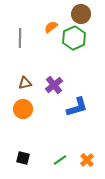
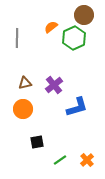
brown circle: moved 3 px right, 1 px down
gray line: moved 3 px left
black square: moved 14 px right, 16 px up; rotated 24 degrees counterclockwise
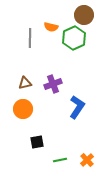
orange semicircle: rotated 128 degrees counterclockwise
gray line: moved 13 px right
purple cross: moved 1 px left, 1 px up; rotated 18 degrees clockwise
blue L-shape: rotated 40 degrees counterclockwise
green line: rotated 24 degrees clockwise
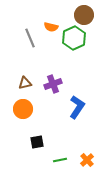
gray line: rotated 24 degrees counterclockwise
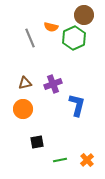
blue L-shape: moved 2 px up; rotated 20 degrees counterclockwise
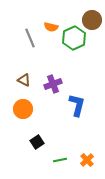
brown circle: moved 8 px right, 5 px down
brown triangle: moved 1 px left, 3 px up; rotated 40 degrees clockwise
black square: rotated 24 degrees counterclockwise
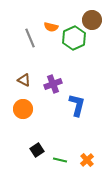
black square: moved 8 px down
green line: rotated 24 degrees clockwise
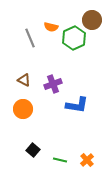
blue L-shape: rotated 85 degrees clockwise
black square: moved 4 px left; rotated 16 degrees counterclockwise
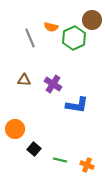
brown triangle: rotated 24 degrees counterclockwise
purple cross: rotated 36 degrees counterclockwise
orange circle: moved 8 px left, 20 px down
black square: moved 1 px right, 1 px up
orange cross: moved 5 px down; rotated 24 degrees counterclockwise
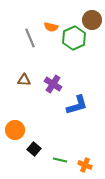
blue L-shape: rotated 25 degrees counterclockwise
orange circle: moved 1 px down
orange cross: moved 2 px left
